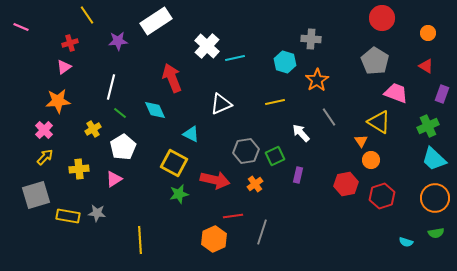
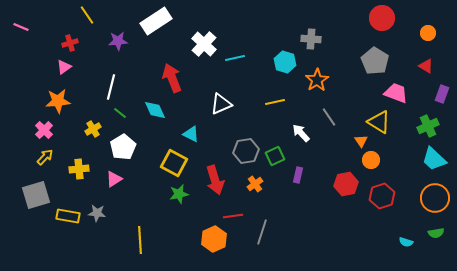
white cross at (207, 46): moved 3 px left, 2 px up
red arrow at (215, 180): rotated 60 degrees clockwise
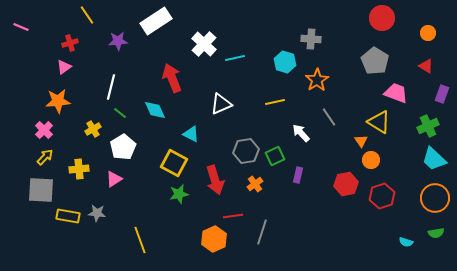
gray square at (36, 195): moved 5 px right, 5 px up; rotated 20 degrees clockwise
yellow line at (140, 240): rotated 16 degrees counterclockwise
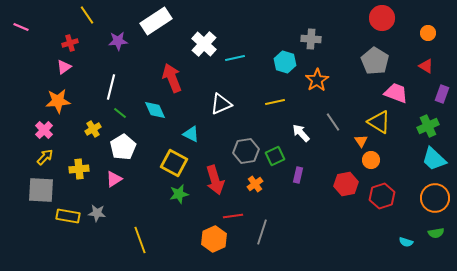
gray line at (329, 117): moved 4 px right, 5 px down
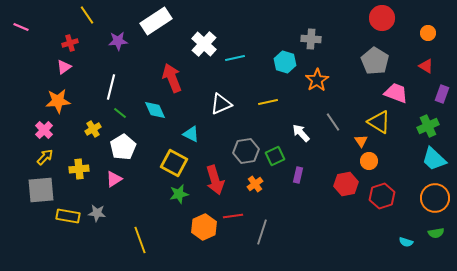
yellow line at (275, 102): moved 7 px left
orange circle at (371, 160): moved 2 px left, 1 px down
gray square at (41, 190): rotated 8 degrees counterclockwise
orange hexagon at (214, 239): moved 10 px left, 12 px up
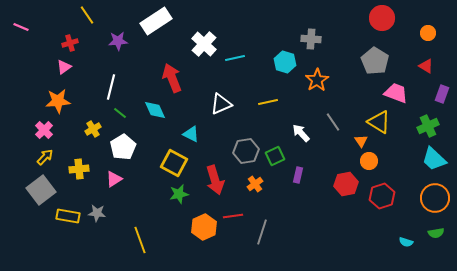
gray square at (41, 190): rotated 32 degrees counterclockwise
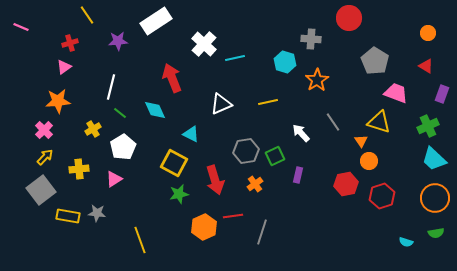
red circle at (382, 18): moved 33 px left
yellow triangle at (379, 122): rotated 15 degrees counterclockwise
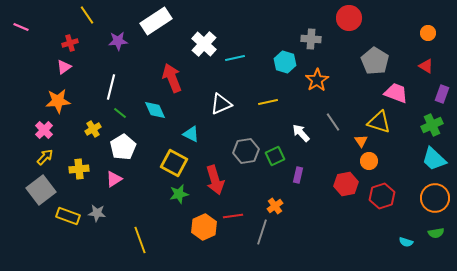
green cross at (428, 126): moved 4 px right, 1 px up
orange cross at (255, 184): moved 20 px right, 22 px down
yellow rectangle at (68, 216): rotated 10 degrees clockwise
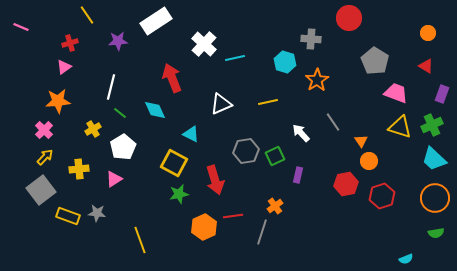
yellow triangle at (379, 122): moved 21 px right, 5 px down
cyan semicircle at (406, 242): moved 17 px down; rotated 40 degrees counterclockwise
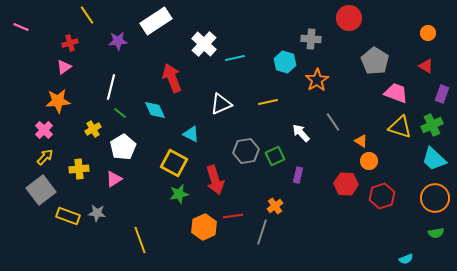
orange triangle at (361, 141): rotated 24 degrees counterclockwise
red hexagon at (346, 184): rotated 15 degrees clockwise
